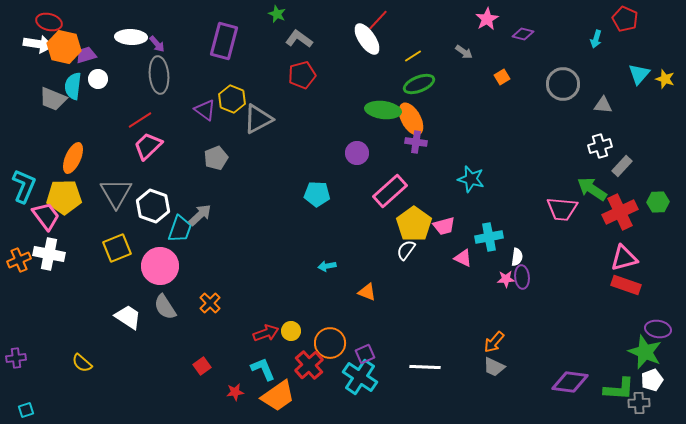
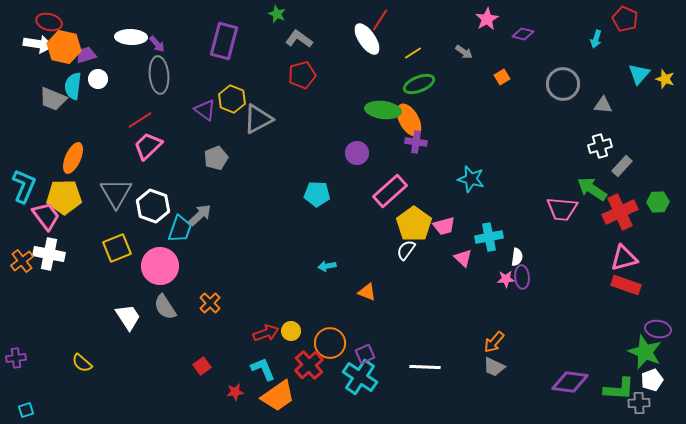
red line at (378, 20): moved 2 px right; rotated 10 degrees counterclockwise
yellow line at (413, 56): moved 3 px up
orange ellipse at (411, 119): moved 2 px left, 1 px down
pink triangle at (463, 258): rotated 18 degrees clockwise
orange cross at (19, 260): moved 3 px right, 1 px down; rotated 15 degrees counterclockwise
white trapezoid at (128, 317): rotated 24 degrees clockwise
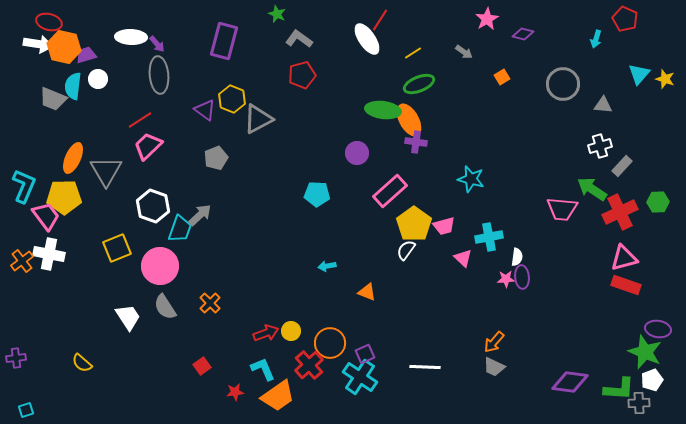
gray triangle at (116, 193): moved 10 px left, 22 px up
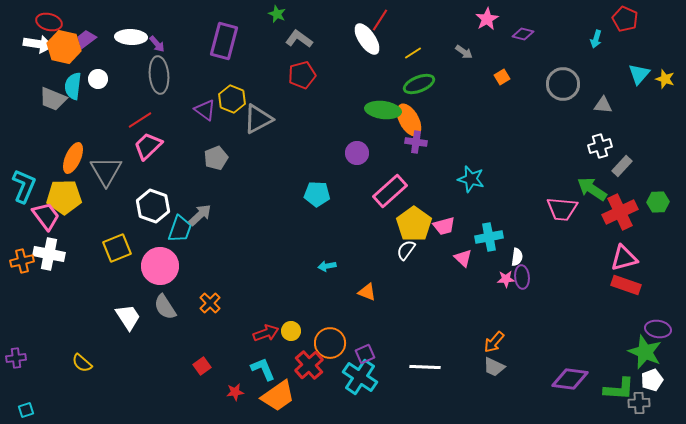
purple trapezoid at (86, 55): moved 16 px up; rotated 20 degrees counterclockwise
orange cross at (22, 261): rotated 25 degrees clockwise
purple diamond at (570, 382): moved 3 px up
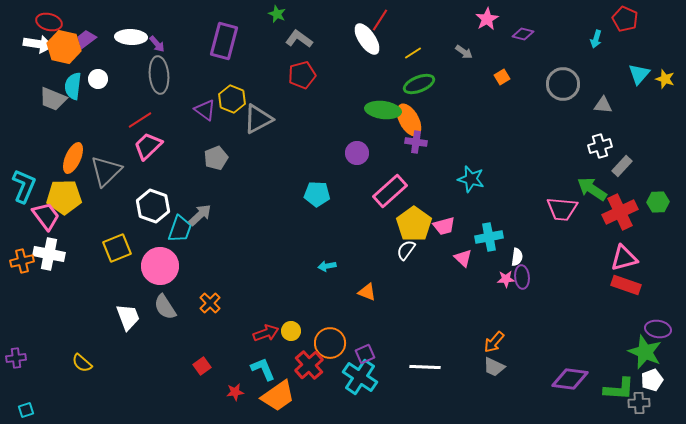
gray triangle at (106, 171): rotated 16 degrees clockwise
white trapezoid at (128, 317): rotated 12 degrees clockwise
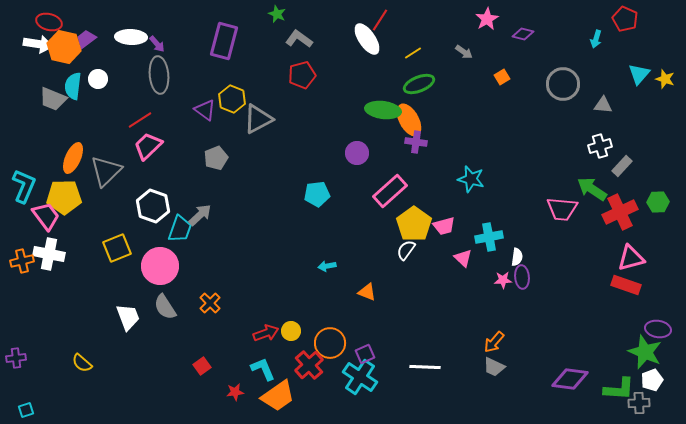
cyan pentagon at (317, 194): rotated 10 degrees counterclockwise
pink triangle at (624, 258): moved 7 px right
pink star at (506, 279): moved 3 px left, 1 px down
